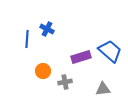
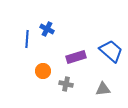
blue trapezoid: moved 1 px right
purple rectangle: moved 5 px left
gray cross: moved 1 px right, 2 px down; rotated 24 degrees clockwise
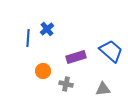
blue cross: rotated 24 degrees clockwise
blue line: moved 1 px right, 1 px up
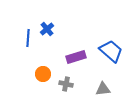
orange circle: moved 3 px down
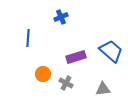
blue cross: moved 14 px right, 12 px up; rotated 16 degrees clockwise
gray cross: moved 1 px up; rotated 16 degrees clockwise
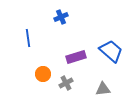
blue line: rotated 12 degrees counterclockwise
gray cross: rotated 32 degrees clockwise
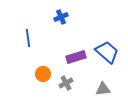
blue trapezoid: moved 4 px left, 1 px down
